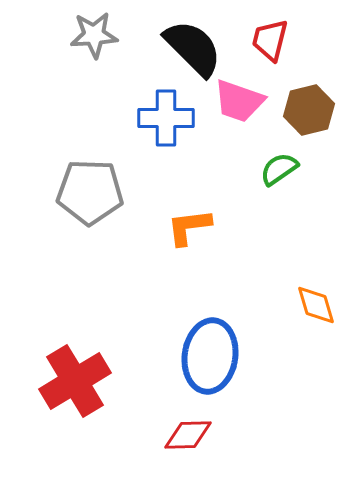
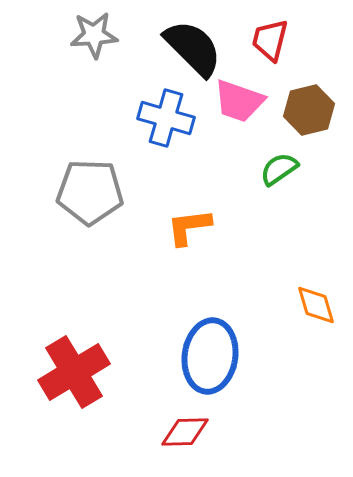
blue cross: rotated 16 degrees clockwise
red cross: moved 1 px left, 9 px up
red diamond: moved 3 px left, 3 px up
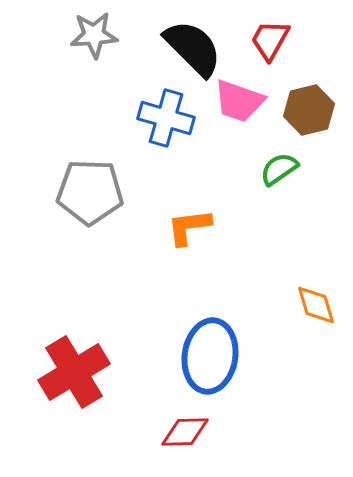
red trapezoid: rotated 15 degrees clockwise
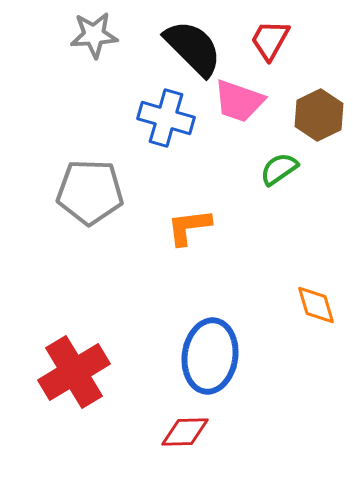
brown hexagon: moved 10 px right, 5 px down; rotated 12 degrees counterclockwise
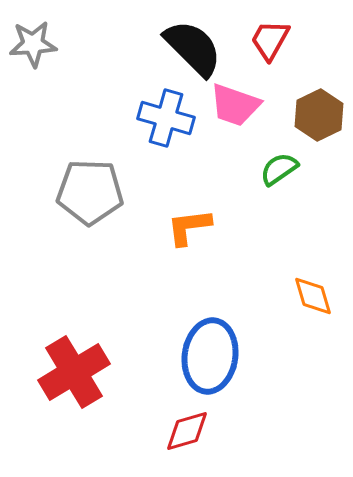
gray star: moved 61 px left, 9 px down
pink trapezoid: moved 4 px left, 4 px down
orange diamond: moved 3 px left, 9 px up
red diamond: moved 2 px right, 1 px up; rotated 15 degrees counterclockwise
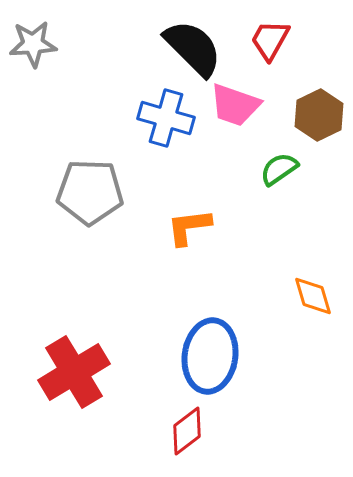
red diamond: rotated 21 degrees counterclockwise
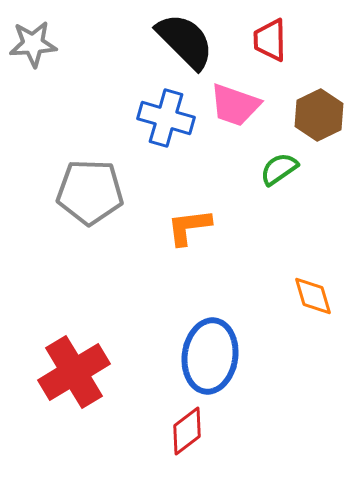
red trapezoid: rotated 30 degrees counterclockwise
black semicircle: moved 8 px left, 7 px up
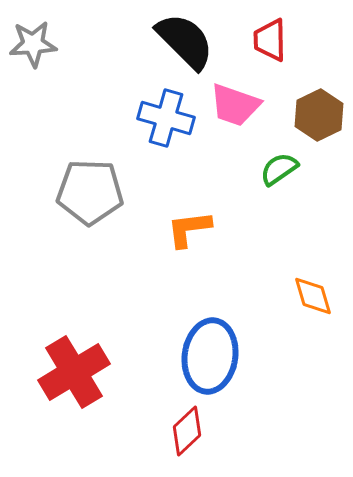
orange L-shape: moved 2 px down
red diamond: rotated 6 degrees counterclockwise
